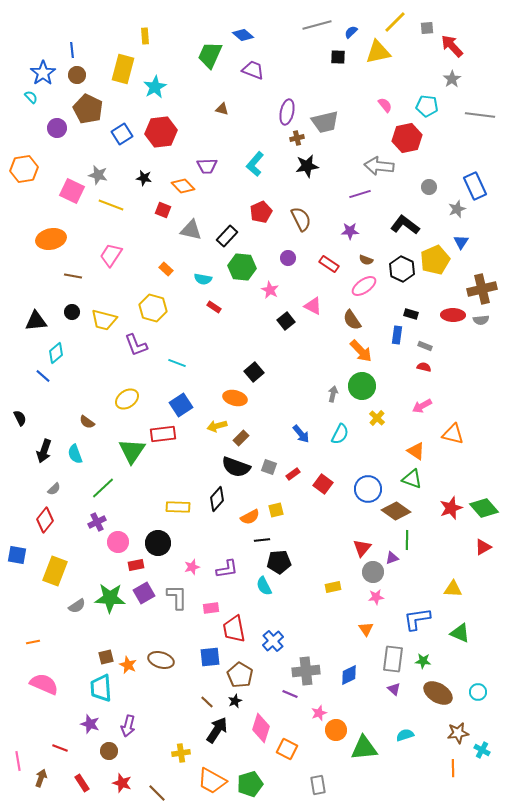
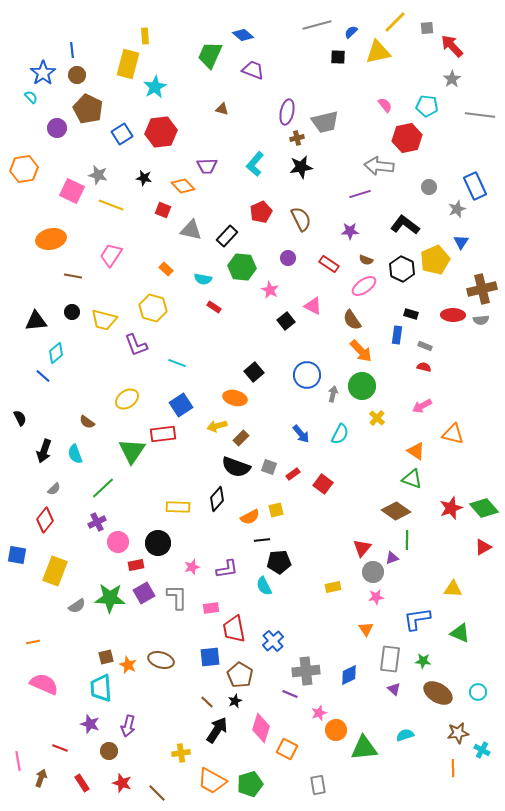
yellow rectangle at (123, 69): moved 5 px right, 5 px up
black star at (307, 166): moved 6 px left, 1 px down
blue circle at (368, 489): moved 61 px left, 114 px up
gray rectangle at (393, 659): moved 3 px left
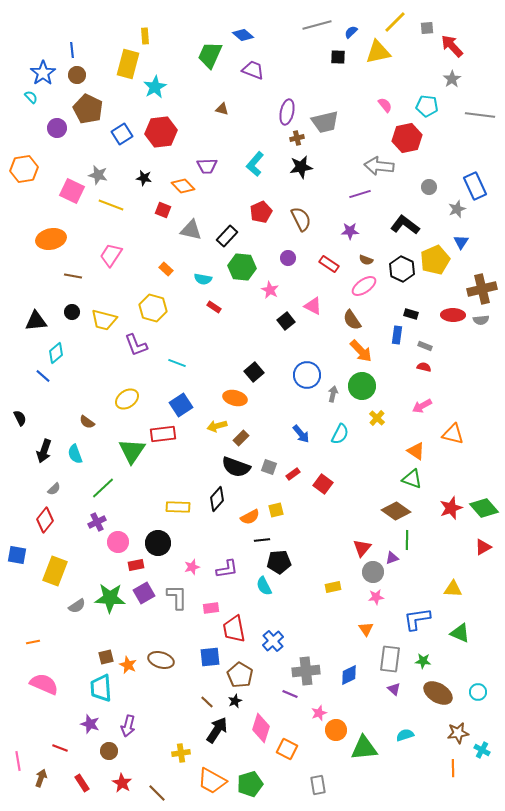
red star at (122, 783): rotated 12 degrees clockwise
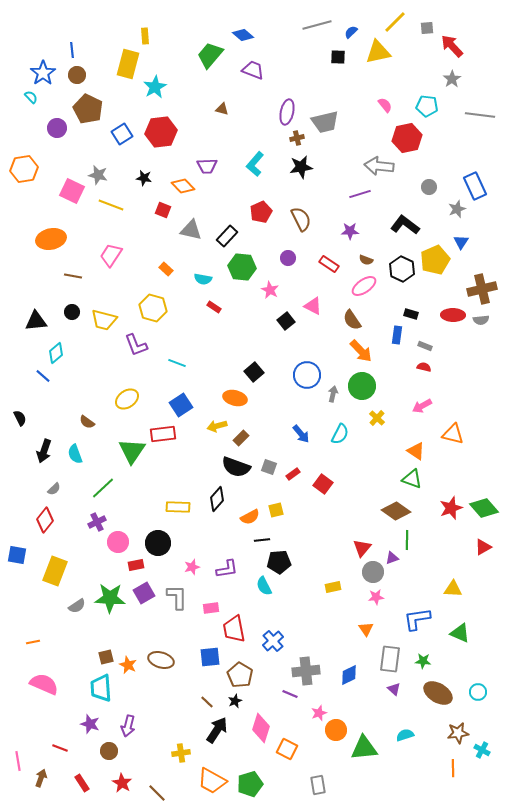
green trapezoid at (210, 55): rotated 16 degrees clockwise
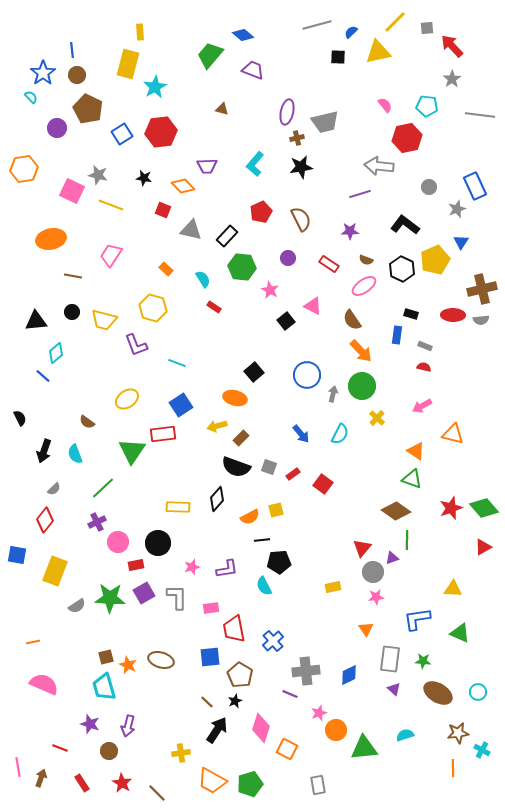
yellow rectangle at (145, 36): moved 5 px left, 4 px up
cyan semicircle at (203, 279): rotated 132 degrees counterclockwise
cyan trapezoid at (101, 688): moved 3 px right, 1 px up; rotated 12 degrees counterclockwise
pink line at (18, 761): moved 6 px down
